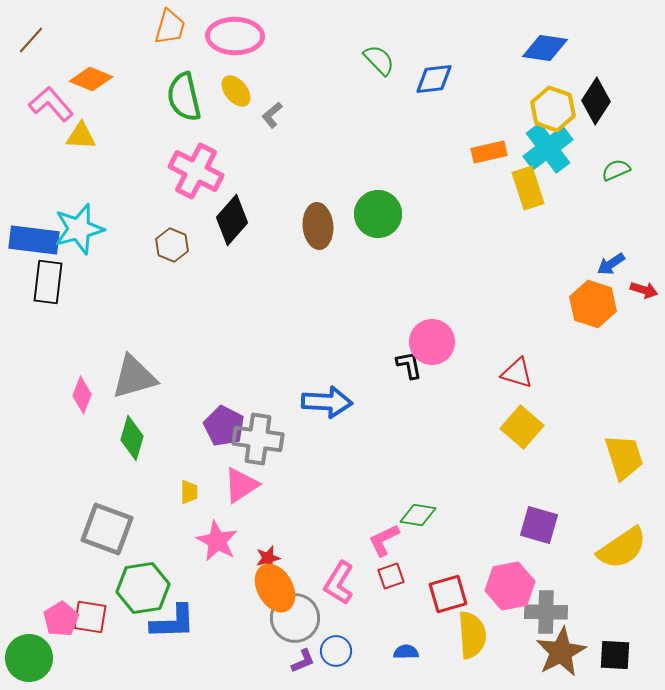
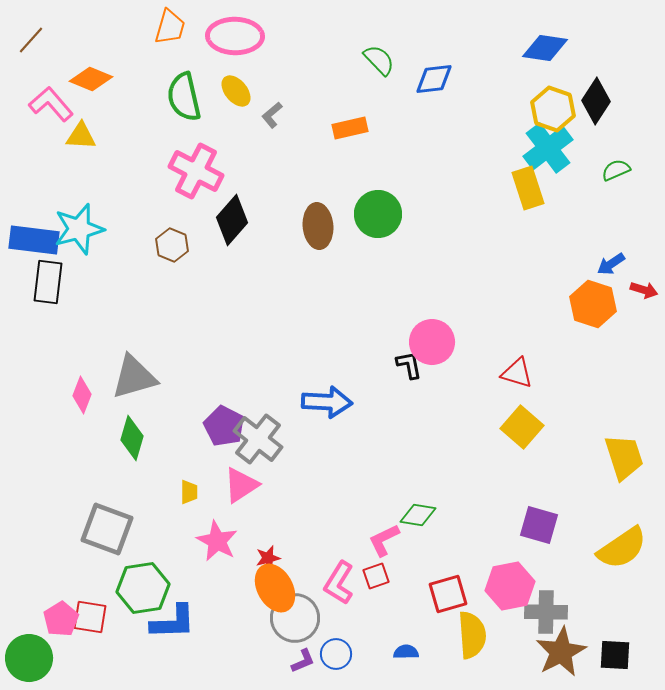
orange rectangle at (489, 152): moved 139 px left, 24 px up
gray cross at (258, 439): rotated 30 degrees clockwise
red square at (391, 576): moved 15 px left
blue circle at (336, 651): moved 3 px down
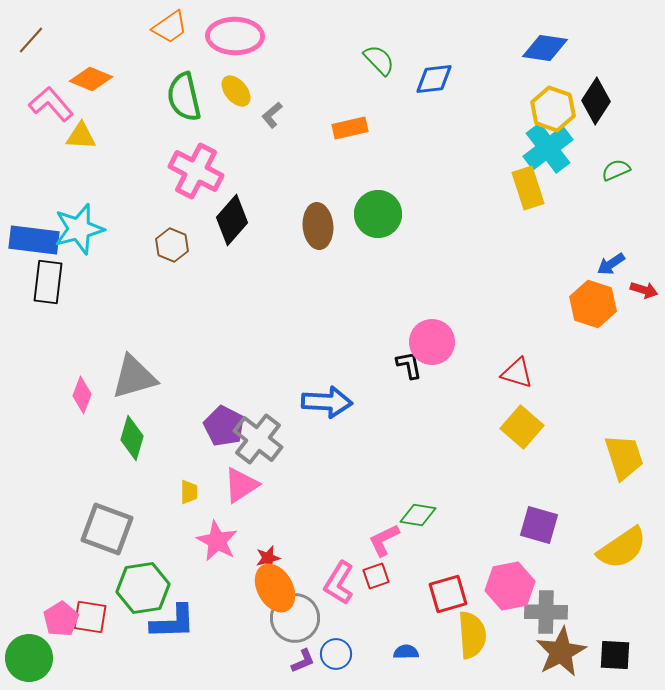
orange trapezoid at (170, 27): rotated 39 degrees clockwise
